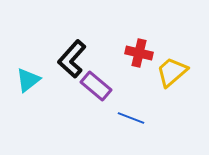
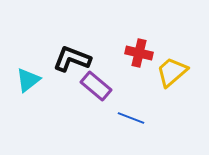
black L-shape: rotated 69 degrees clockwise
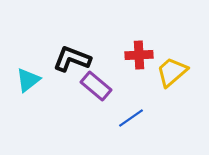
red cross: moved 2 px down; rotated 16 degrees counterclockwise
blue line: rotated 56 degrees counterclockwise
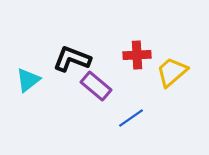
red cross: moved 2 px left
